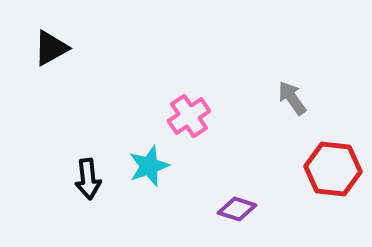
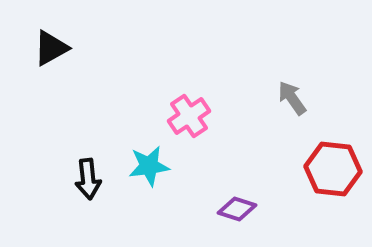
cyan star: rotated 12 degrees clockwise
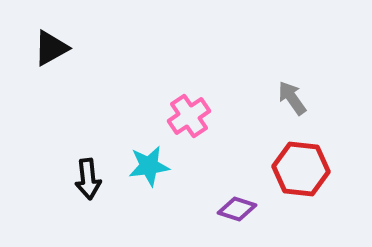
red hexagon: moved 32 px left
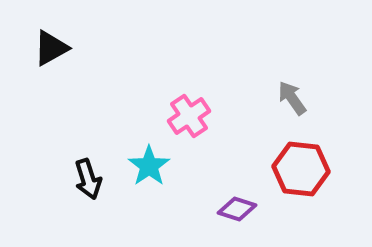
cyan star: rotated 27 degrees counterclockwise
black arrow: rotated 12 degrees counterclockwise
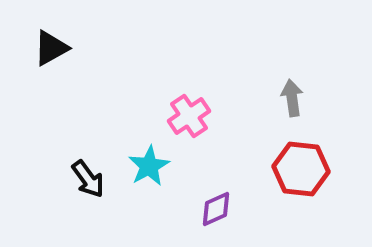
gray arrow: rotated 27 degrees clockwise
cyan star: rotated 6 degrees clockwise
black arrow: rotated 18 degrees counterclockwise
purple diamond: moved 21 px left; rotated 42 degrees counterclockwise
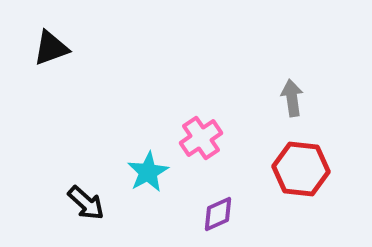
black triangle: rotated 9 degrees clockwise
pink cross: moved 12 px right, 22 px down
cyan star: moved 1 px left, 6 px down
black arrow: moved 2 px left, 24 px down; rotated 12 degrees counterclockwise
purple diamond: moved 2 px right, 5 px down
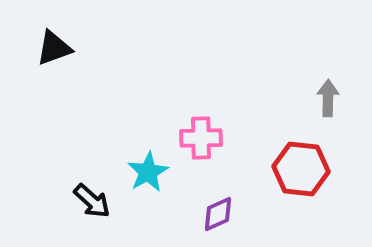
black triangle: moved 3 px right
gray arrow: moved 36 px right; rotated 9 degrees clockwise
pink cross: rotated 33 degrees clockwise
black arrow: moved 6 px right, 2 px up
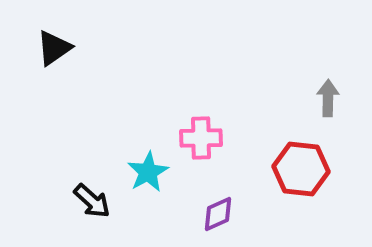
black triangle: rotated 15 degrees counterclockwise
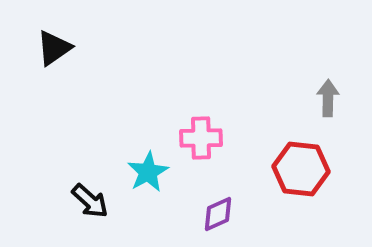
black arrow: moved 2 px left
